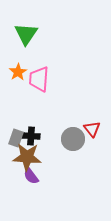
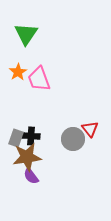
pink trapezoid: rotated 24 degrees counterclockwise
red triangle: moved 2 px left
brown star: rotated 12 degrees counterclockwise
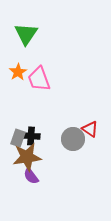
red triangle: rotated 18 degrees counterclockwise
gray rectangle: moved 2 px right
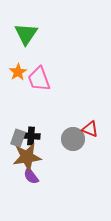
red triangle: rotated 12 degrees counterclockwise
